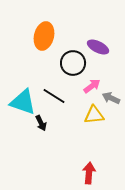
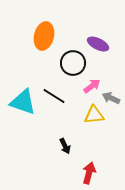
purple ellipse: moved 3 px up
black arrow: moved 24 px right, 23 px down
red arrow: rotated 10 degrees clockwise
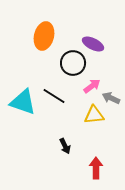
purple ellipse: moved 5 px left
red arrow: moved 7 px right, 5 px up; rotated 15 degrees counterclockwise
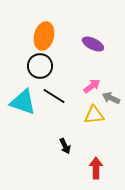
black circle: moved 33 px left, 3 px down
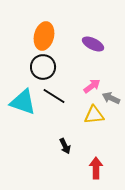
black circle: moved 3 px right, 1 px down
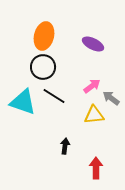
gray arrow: rotated 12 degrees clockwise
black arrow: rotated 147 degrees counterclockwise
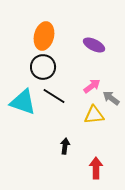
purple ellipse: moved 1 px right, 1 px down
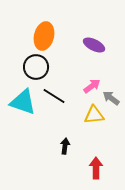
black circle: moved 7 px left
